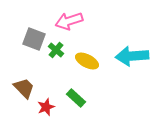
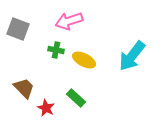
gray square: moved 16 px left, 10 px up
green cross: rotated 28 degrees counterclockwise
cyan arrow: rotated 48 degrees counterclockwise
yellow ellipse: moved 3 px left, 1 px up
red star: moved 1 px down; rotated 24 degrees counterclockwise
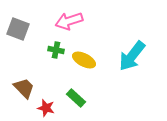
red star: rotated 12 degrees counterclockwise
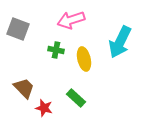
pink arrow: moved 2 px right, 1 px up
cyan arrow: moved 12 px left, 14 px up; rotated 12 degrees counterclockwise
yellow ellipse: moved 1 px up; rotated 50 degrees clockwise
red star: moved 2 px left
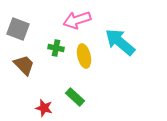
pink arrow: moved 6 px right
cyan arrow: rotated 104 degrees clockwise
green cross: moved 2 px up
yellow ellipse: moved 3 px up
brown trapezoid: moved 23 px up
green rectangle: moved 1 px left, 1 px up
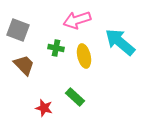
gray square: moved 1 px down
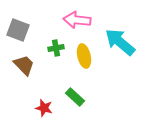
pink arrow: rotated 24 degrees clockwise
green cross: rotated 21 degrees counterclockwise
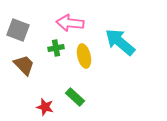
pink arrow: moved 7 px left, 3 px down
red star: moved 1 px right, 1 px up
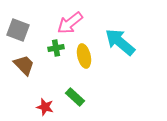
pink arrow: rotated 44 degrees counterclockwise
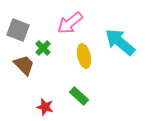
green cross: moved 13 px left; rotated 35 degrees counterclockwise
green rectangle: moved 4 px right, 1 px up
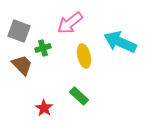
gray square: moved 1 px right, 1 px down
cyan arrow: rotated 16 degrees counterclockwise
green cross: rotated 28 degrees clockwise
brown trapezoid: moved 2 px left
red star: moved 1 px left, 1 px down; rotated 18 degrees clockwise
